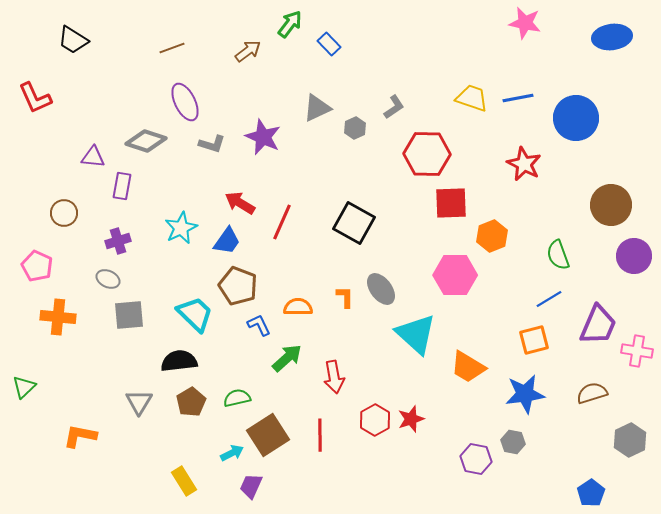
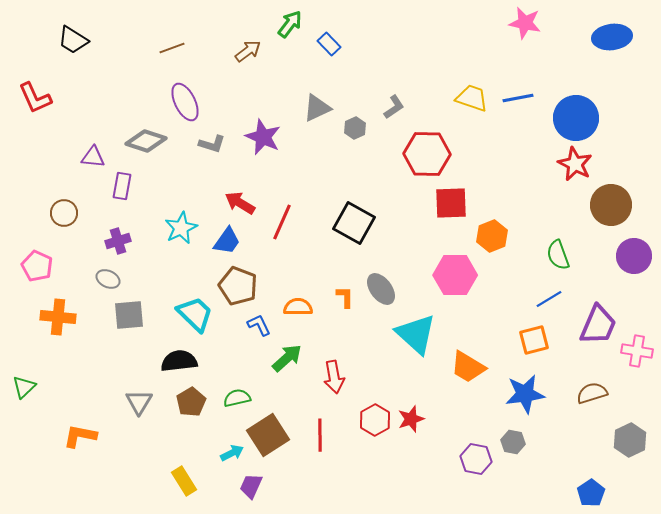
red star at (524, 164): moved 51 px right
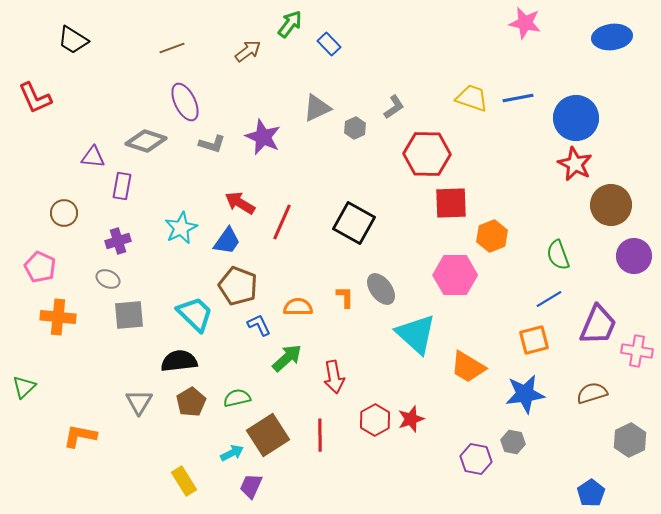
pink pentagon at (37, 266): moved 3 px right, 1 px down
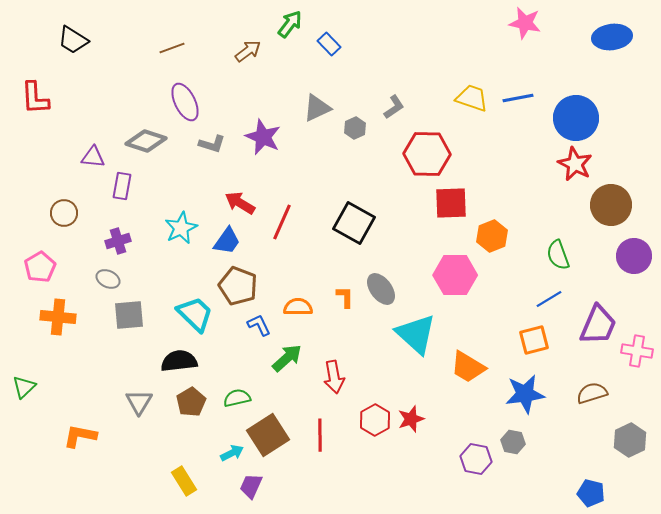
red L-shape at (35, 98): rotated 21 degrees clockwise
pink pentagon at (40, 267): rotated 16 degrees clockwise
blue pentagon at (591, 493): rotated 24 degrees counterclockwise
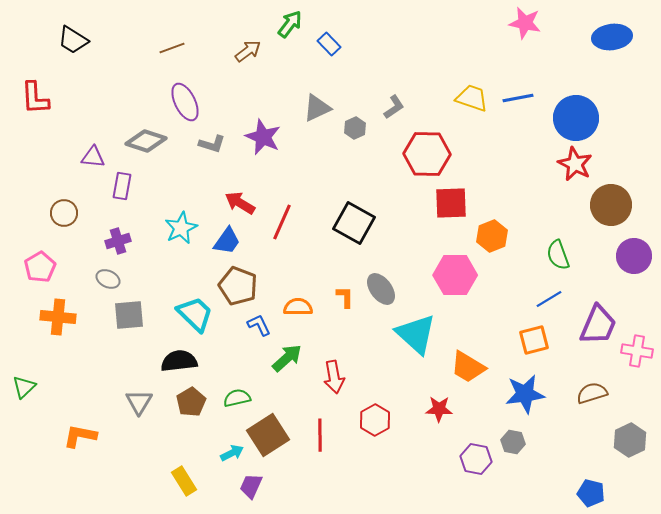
red star at (411, 419): moved 28 px right, 10 px up; rotated 20 degrees clockwise
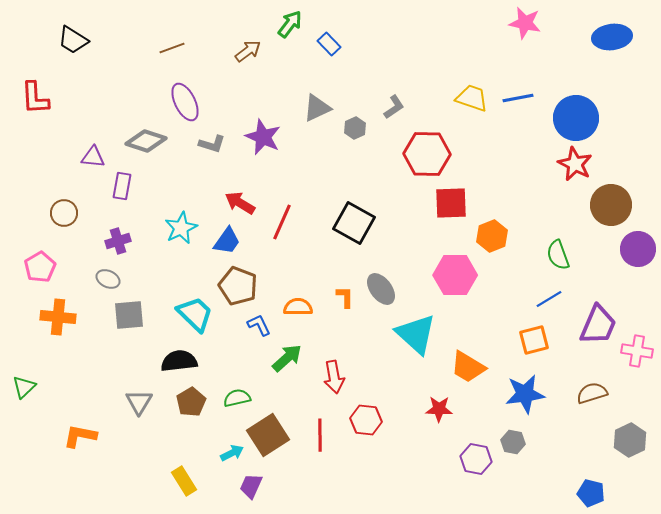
purple circle at (634, 256): moved 4 px right, 7 px up
red hexagon at (375, 420): moved 9 px left; rotated 24 degrees counterclockwise
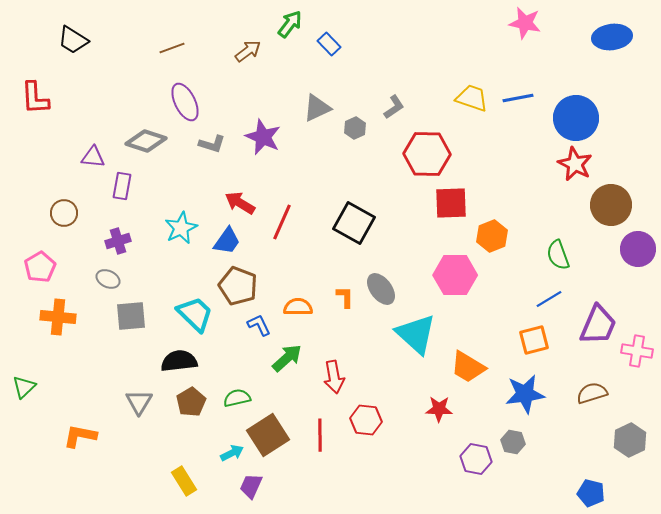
gray square at (129, 315): moved 2 px right, 1 px down
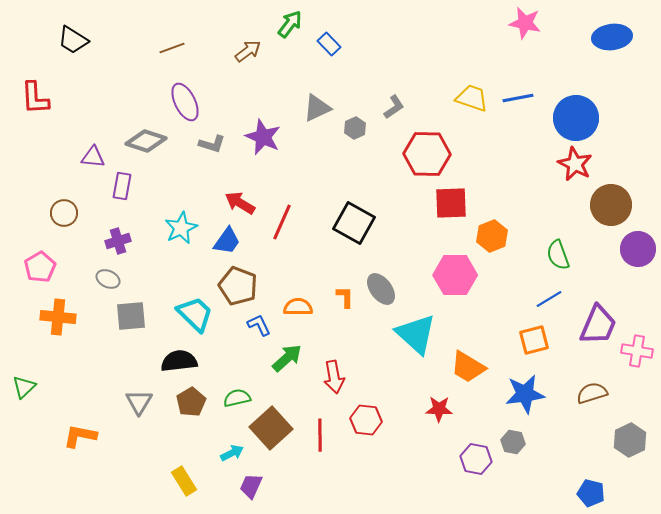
brown square at (268, 435): moved 3 px right, 7 px up; rotated 9 degrees counterclockwise
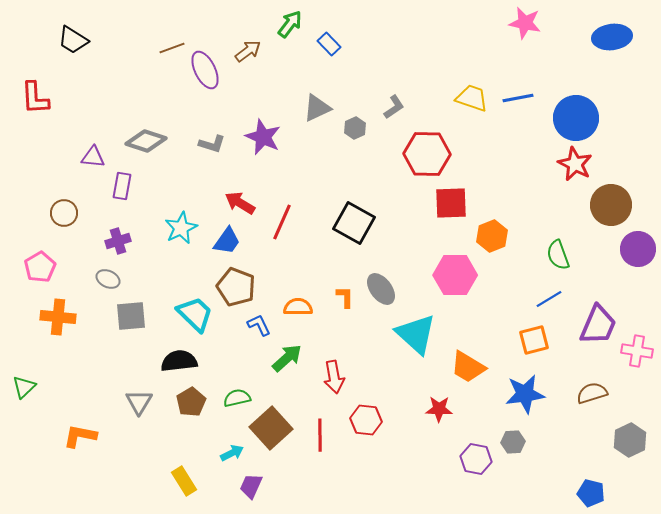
purple ellipse at (185, 102): moved 20 px right, 32 px up
brown pentagon at (238, 286): moved 2 px left, 1 px down
gray hexagon at (513, 442): rotated 15 degrees counterclockwise
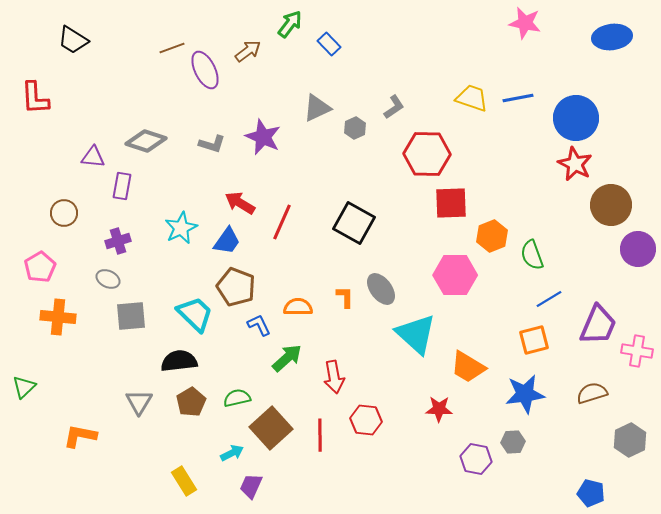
green semicircle at (558, 255): moved 26 px left
